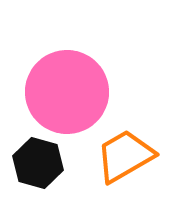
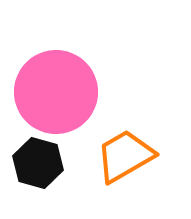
pink circle: moved 11 px left
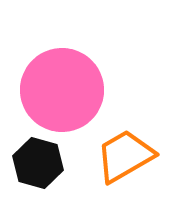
pink circle: moved 6 px right, 2 px up
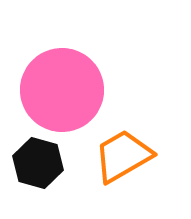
orange trapezoid: moved 2 px left
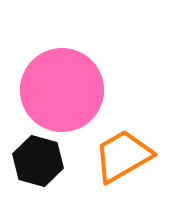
black hexagon: moved 2 px up
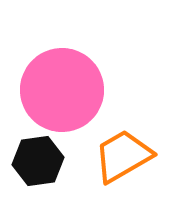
black hexagon: rotated 24 degrees counterclockwise
